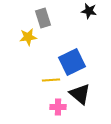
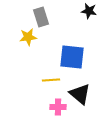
gray rectangle: moved 2 px left, 1 px up
blue square: moved 5 px up; rotated 32 degrees clockwise
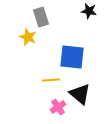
yellow star: rotated 30 degrees clockwise
pink cross: rotated 35 degrees counterclockwise
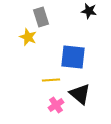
blue square: moved 1 px right
pink cross: moved 2 px left, 2 px up
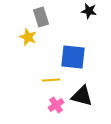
black triangle: moved 2 px right, 2 px down; rotated 25 degrees counterclockwise
